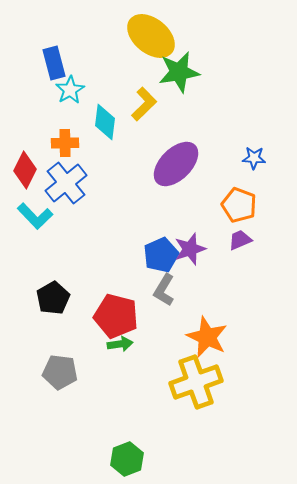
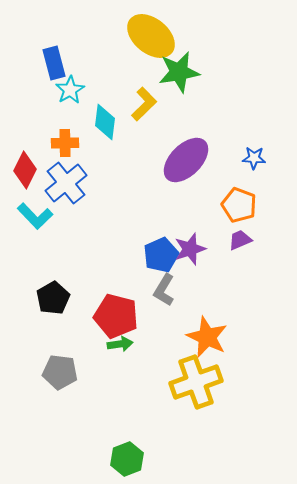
purple ellipse: moved 10 px right, 4 px up
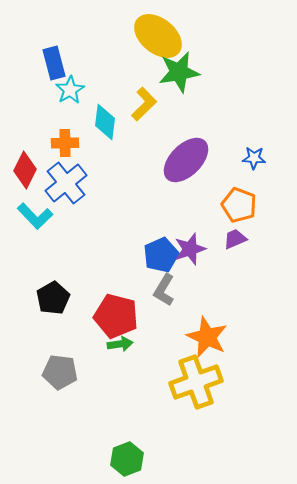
yellow ellipse: moved 7 px right
purple trapezoid: moved 5 px left, 1 px up
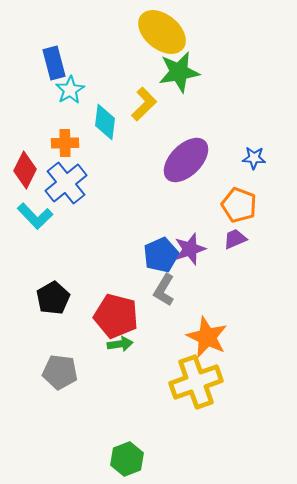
yellow ellipse: moved 4 px right, 4 px up
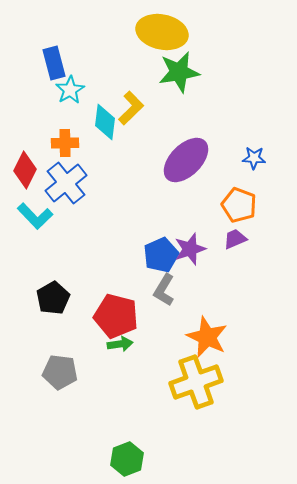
yellow ellipse: rotated 27 degrees counterclockwise
yellow L-shape: moved 13 px left, 4 px down
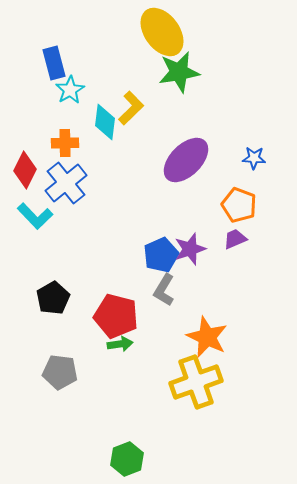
yellow ellipse: rotated 42 degrees clockwise
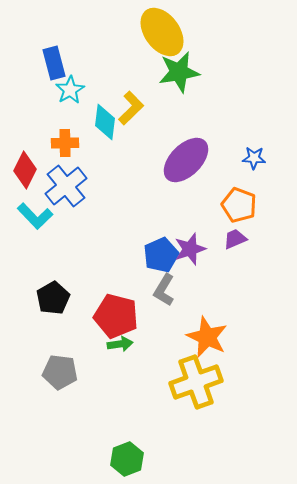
blue cross: moved 3 px down
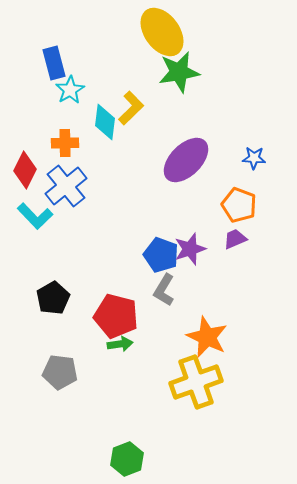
blue pentagon: rotated 28 degrees counterclockwise
